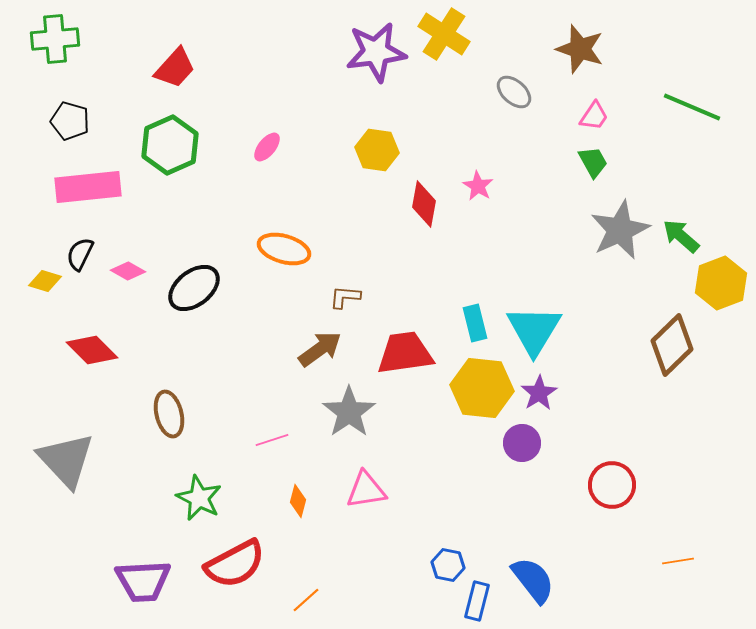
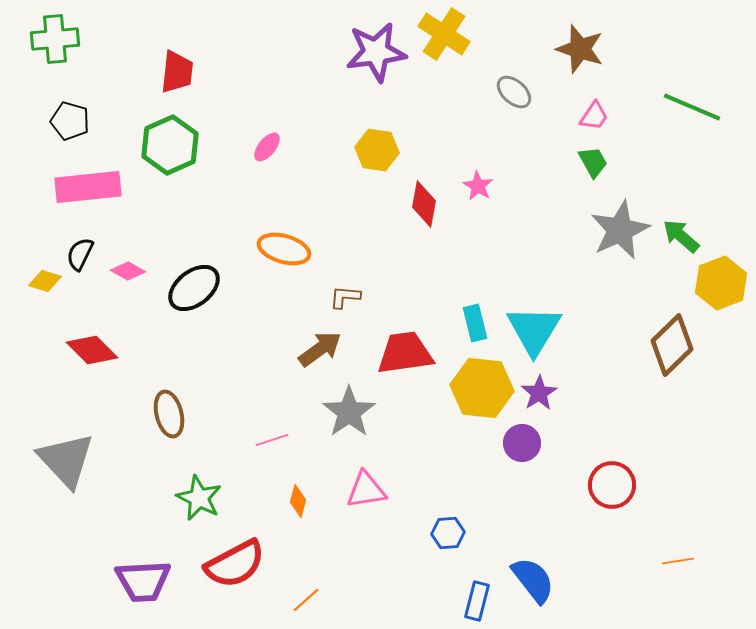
red trapezoid at (175, 68): moved 2 px right, 4 px down; rotated 36 degrees counterclockwise
blue hexagon at (448, 565): moved 32 px up; rotated 16 degrees counterclockwise
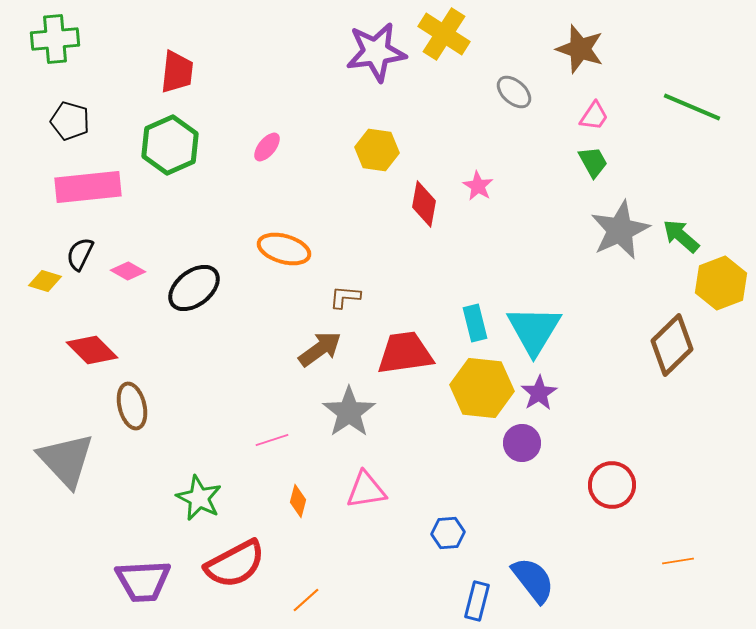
brown ellipse at (169, 414): moved 37 px left, 8 px up
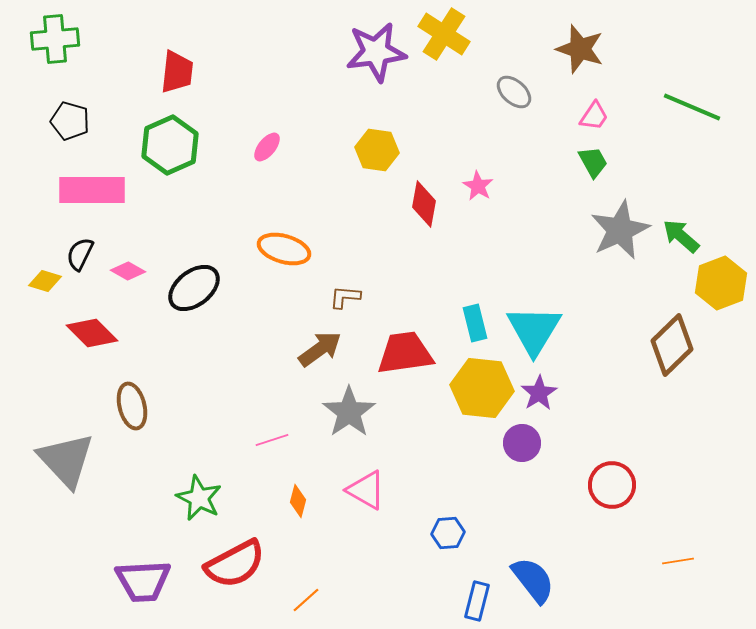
pink rectangle at (88, 187): moved 4 px right, 3 px down; rotated 6 degrees clockwise
red diamond at (92, 350): moved 17 px up
pink triangle at (366, 490): rotated 39 degrees clockwise
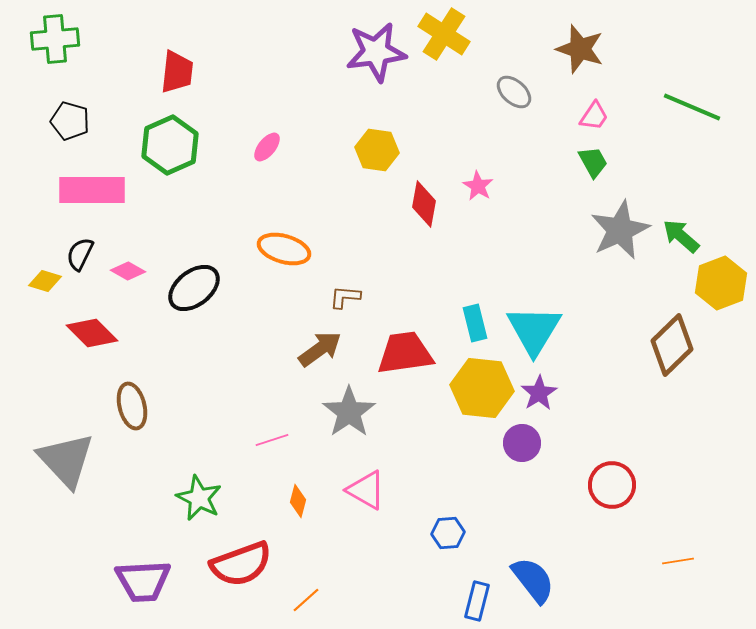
red semicircle at (235, 564): moved 6 px right; rotated 8 degrees clockwise
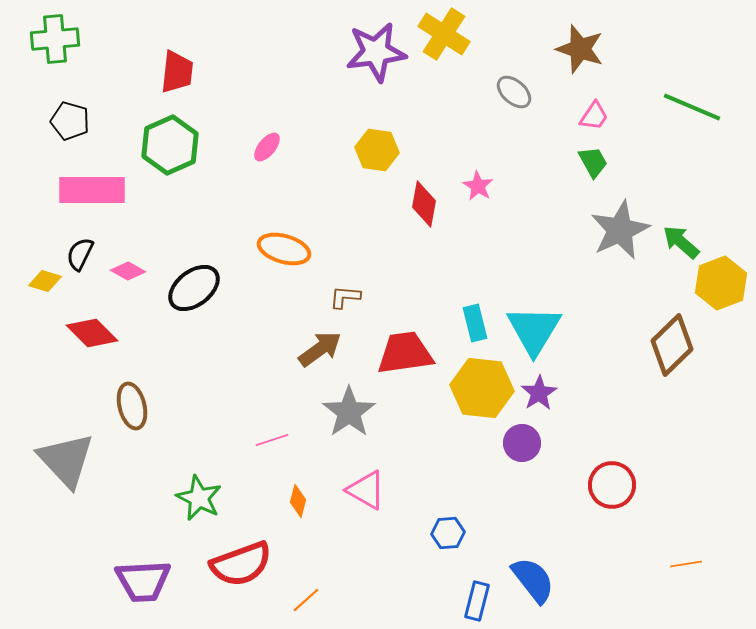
green arrow at (681, 236): moved 6 px down
orange line at (678, 561): moved 8 px right, 3 px down
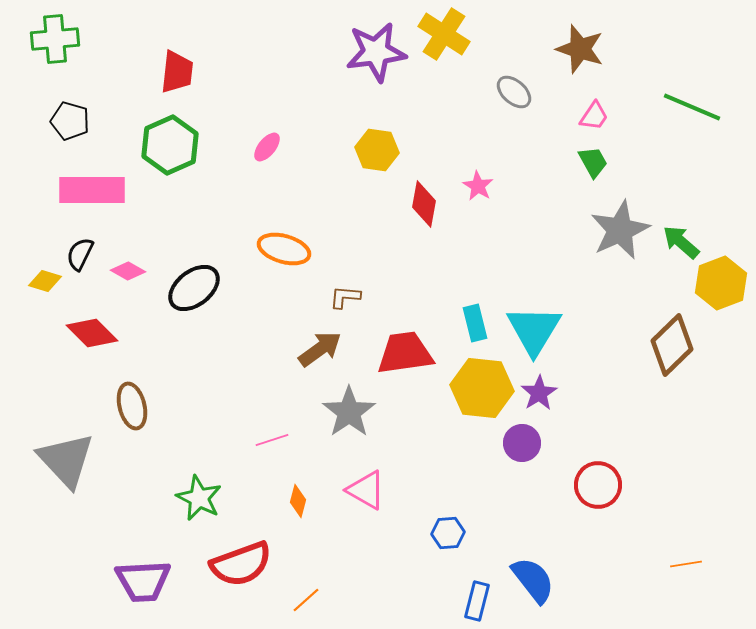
red circle at (612, 485): moved 14 px left
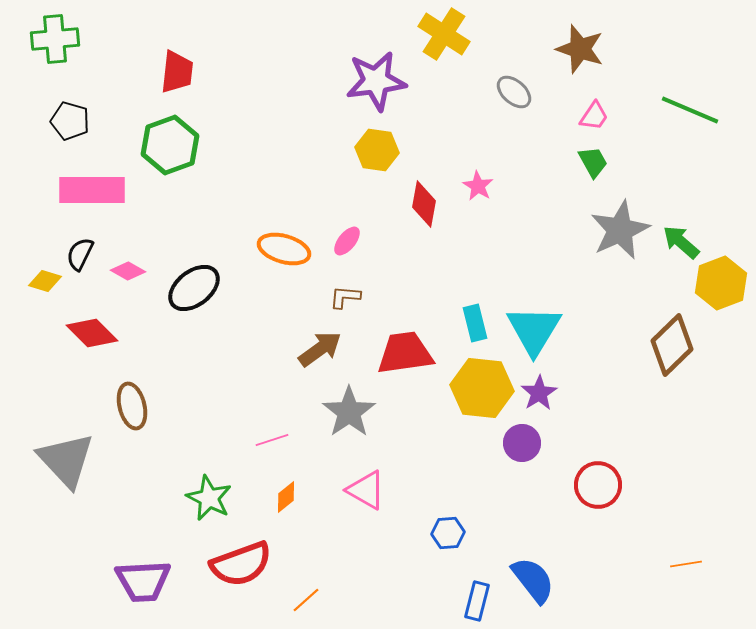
purple star at (376, 52): moved 29 px down
green line at (692, 107): moved 2 px left, 3 px down
green hexagon at (170, 145): rotated 4 degrees clockwise
pink ellipse at (267, 147): moved 80 px right, 94 px down
green star at (199, 498): moved 10 px right
orange diamond at (298, 501): moved 12 px left, 4 px up; rotated 36 degrees clockwise
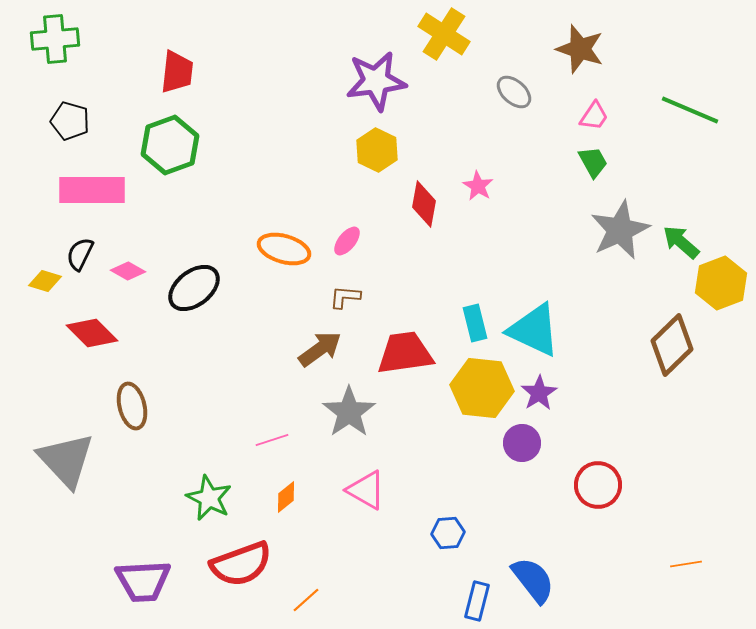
yellow hexagon at (377, 150): rotated 18 degrees clockwise
cyan triangle at (534, 330): rotated 36 degrees counterclockwise
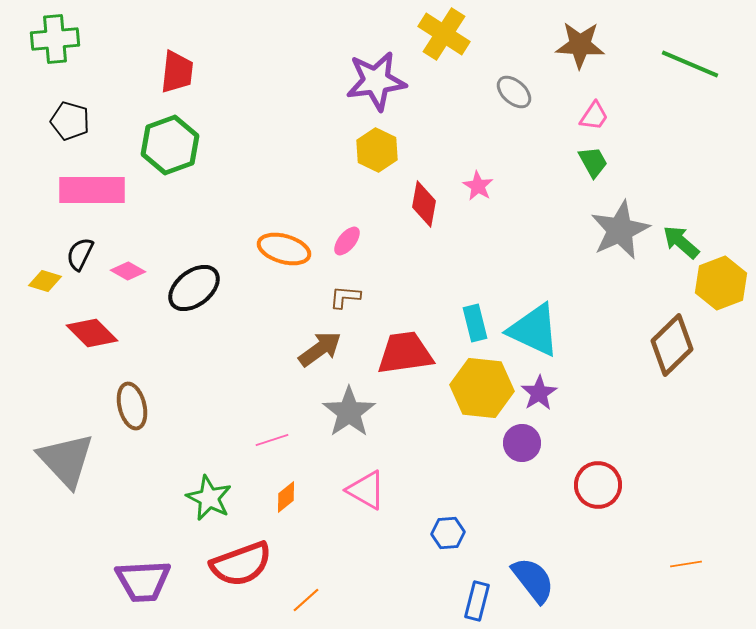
brown star at (580, 49): moved 4 px up; rotated 15 degrees counterclockwise
green line at (690, 110): moved 46 px up
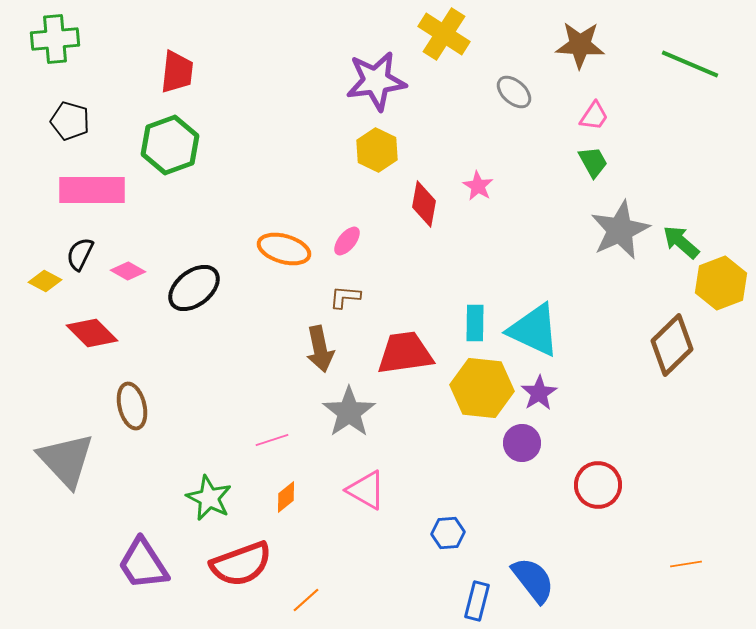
yellow diamond at (45, 281): rotated 12 degrees clockwise
cyan rectangle at (475, 323): rotated 15 degrees clockwise
brown arrow at (320, 349): rotated 114 degrees clockwise
purple trapezoid at (143, 581): moved 17 px up; rotated 60 degrees clockwise
